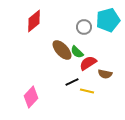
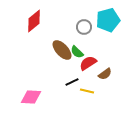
brown semicircle: rotated 48 degrees counterclockwise
pink diamond: rotated 50 degrees clockwise
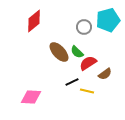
brown ellipse: moved 3 px left, 2 px down
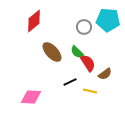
cyan pentagon: rotated 20 degrees clockwise
brown ellipse: moved 7 px left
red semicircle: rotated 90 degrees clockwise
black line: moved 2 px left
yellow line: moved 3 px right
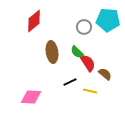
brown ellipse: rotated 35 degrees clockwise
brown semicircle: rotated 104 degrees counterclockwise
